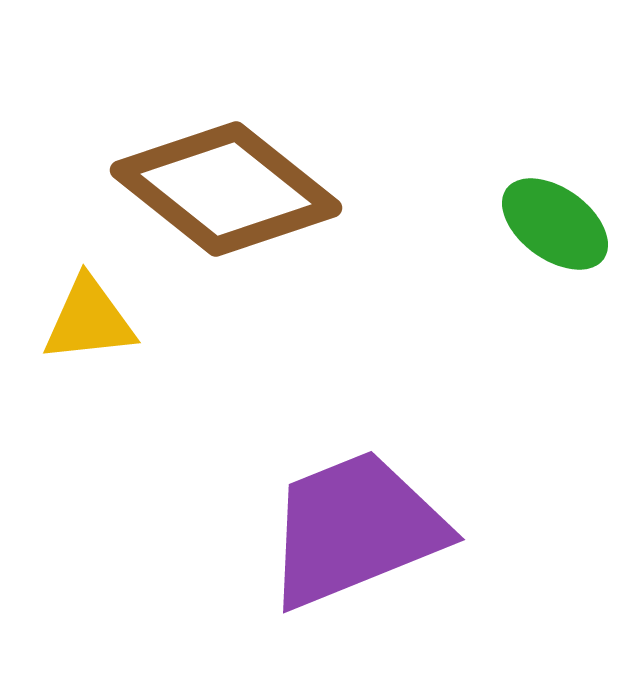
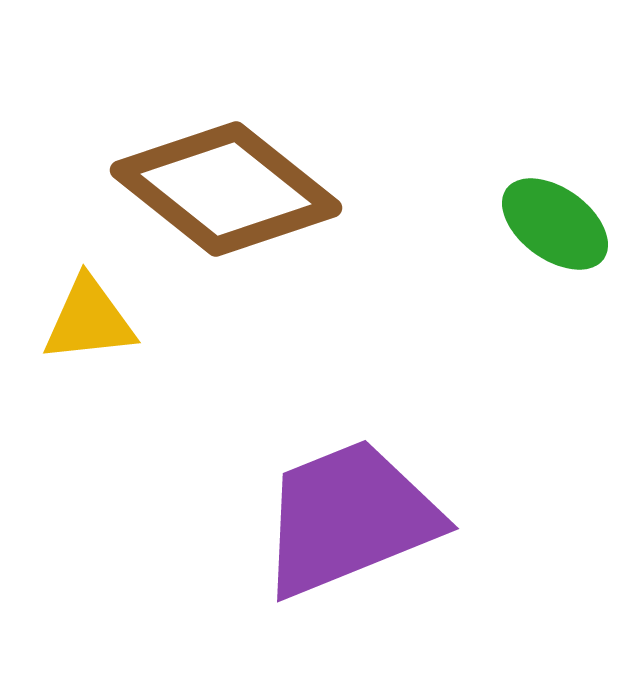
purple trapezoid: moved 6 px left, 11 px up
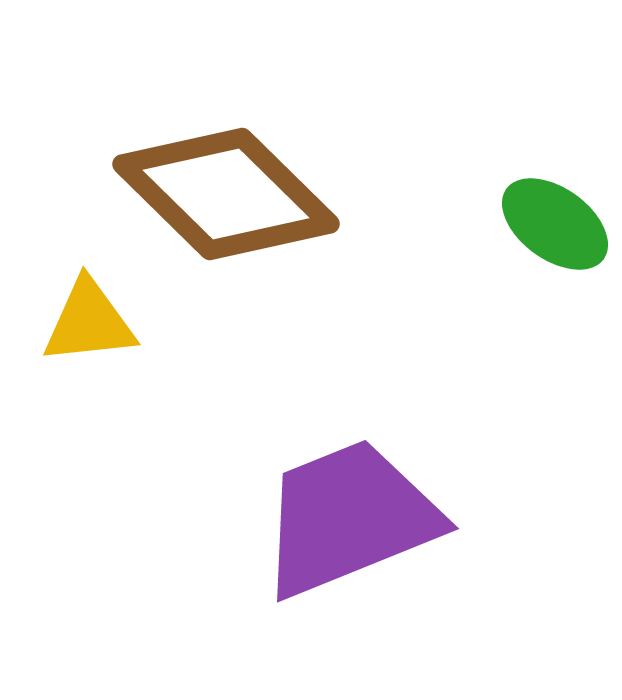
brown diamond: moved 5 px down; rotated 6 degrees clockwise
yellow triangle: moved 2 px down
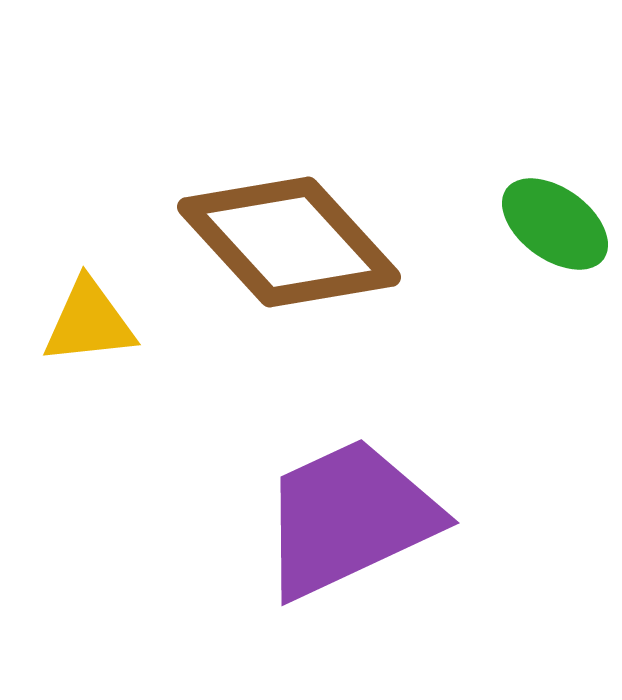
brown diamond: moved 63 px right, 48 px down; rotated 3 degrees clockwise
purple trapezoid: rotated 3 degrees counterclockwise
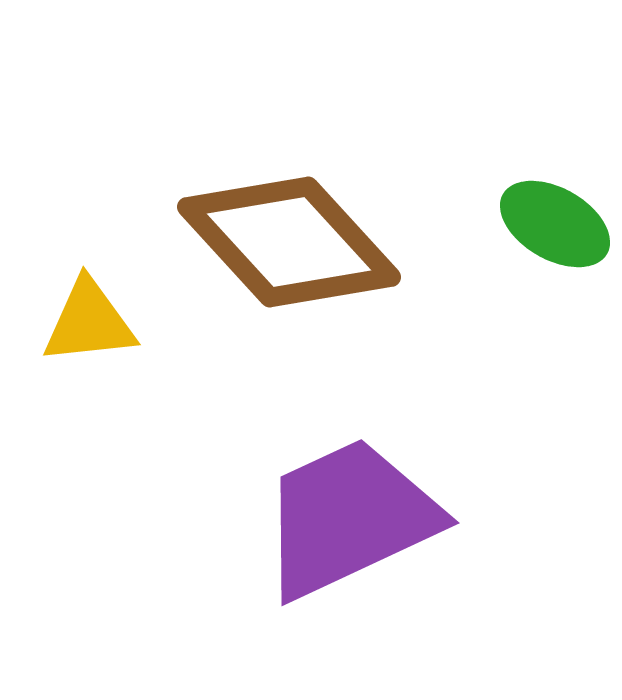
green ellipse: rotated 6 degrees counterclockwise
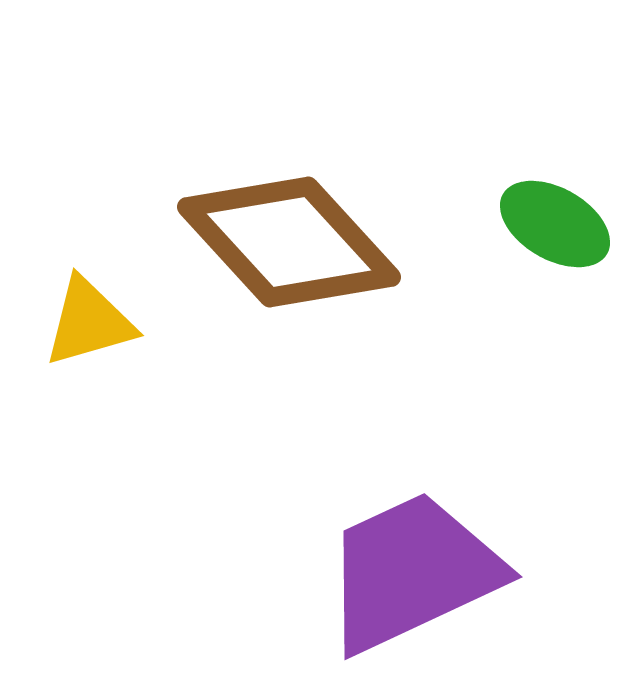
yellow triangle: rotated 10 degrees counterclockwise
purple trapezoid: moved 63 px right, 54 px down
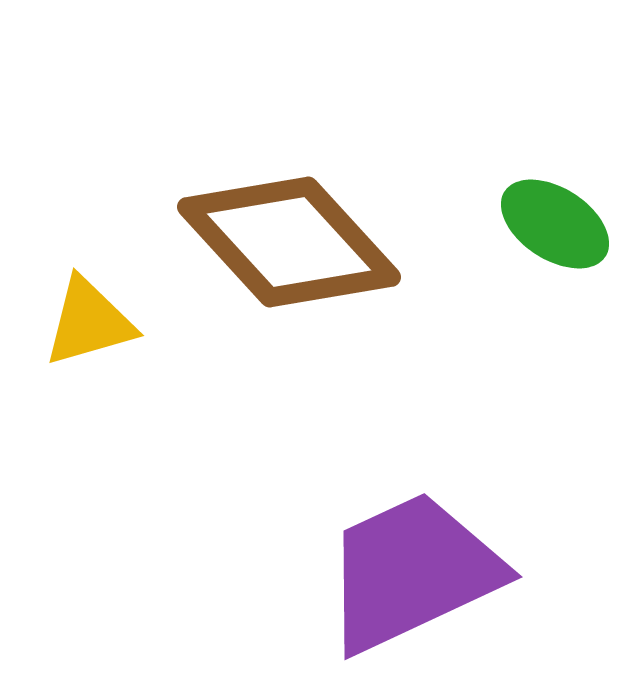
green ellipse: rotated 3 degrees clockwise
